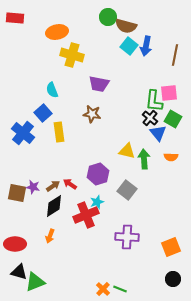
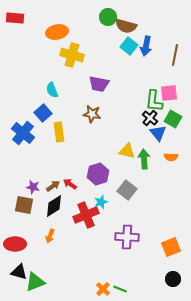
brown square: moved 7 px right, 12 px down
cyan star: moved 4 px right
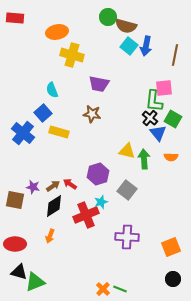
pink square: moved 5 px left, 5 px up
yellow rectangle: rotated 66 degrees counterclockwise
brown square: moved 9 px left, 5 px up
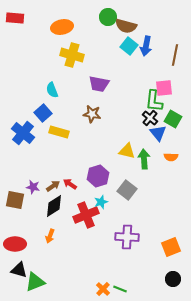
orange ellipse: moved 5 px right, 5 px up
purple hexagon: moved 2 px down
black triangle: moved 2 px up
